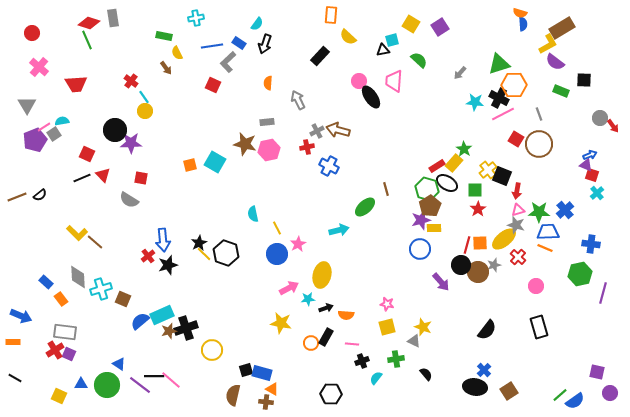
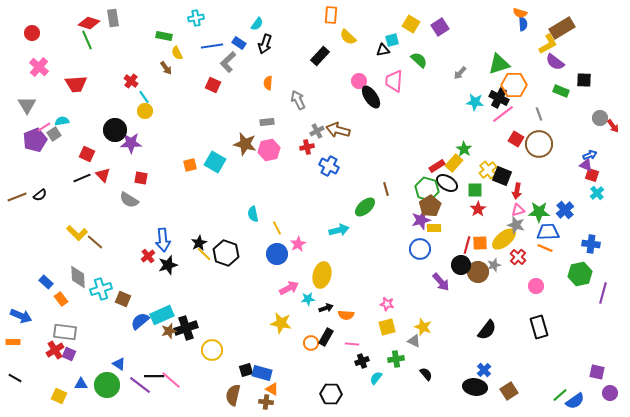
pink line at (503, 114): rotated 10 degrees counterclockwise
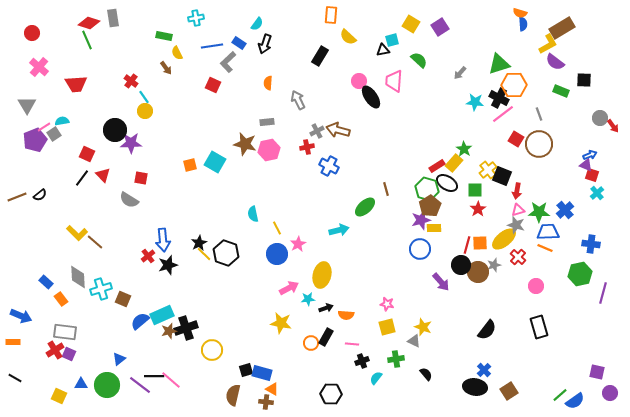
black rectangle at (320, 56): rotated 12 degrees counterclockwise
black line at (82, 178): rotated 30 degrees counterclockwise
blue triangle at (119, 364): moved 5 px up; rotated 48 degrees clockwise
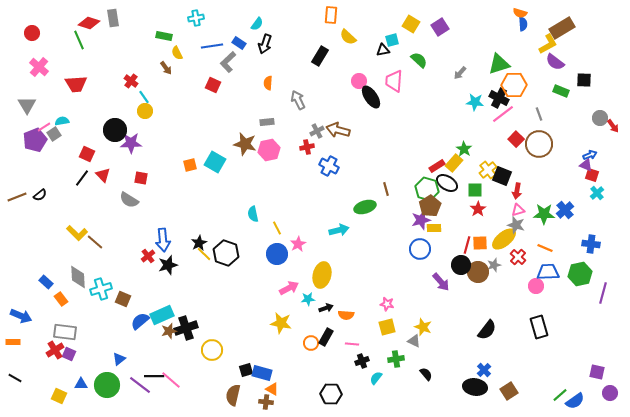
green line at (87, 40): moved 8 px left
red square at (516, 139): rotated 14 degrees clockwise
green ellipse at (365, 207): rotated 25 degrees clockwise
green star at (539, 212): moved 5 px right, 2 px down
blue trapezoid at (548, 232): moved 40 px down
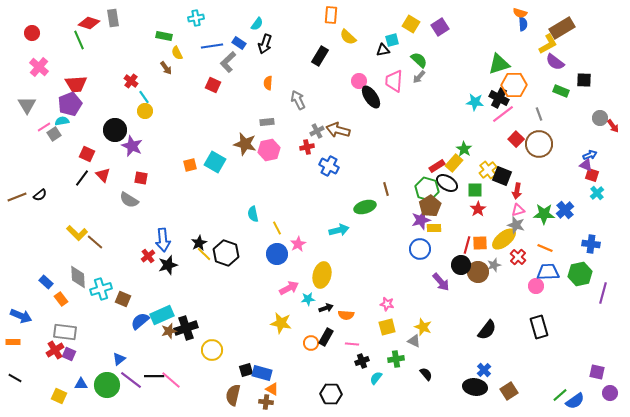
gray arrow at (460, 73): moved 41 px left, 4 px down
purple pentagon at (35, 140): moved 35 px right, 36 px up
purple star at (131, 143): moved 1 px right, 3 px down; rotated 25 degrees clockwise
purple line at (140, 385): moved 9 px left, 5 px up
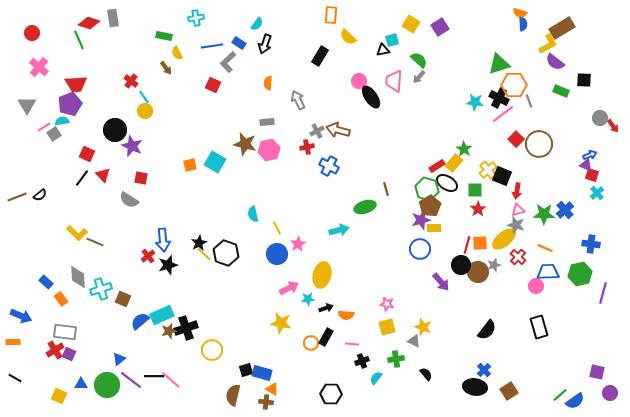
gray line at (539, 114): moved 10 px left, 13 px up
brown line at (95, 242): rotated 18 degrees counterclockwise
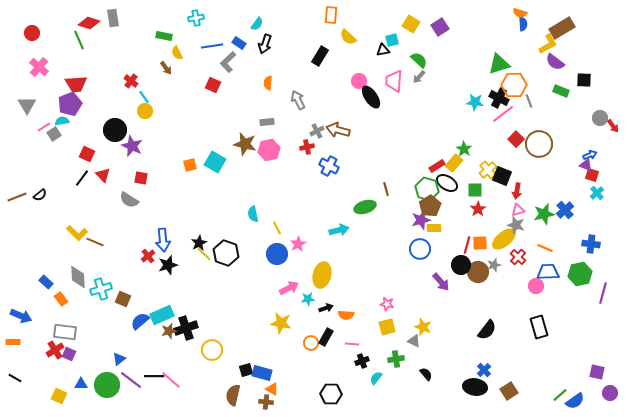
green star at (544, 214): rotated 15 degrees counterclockwise
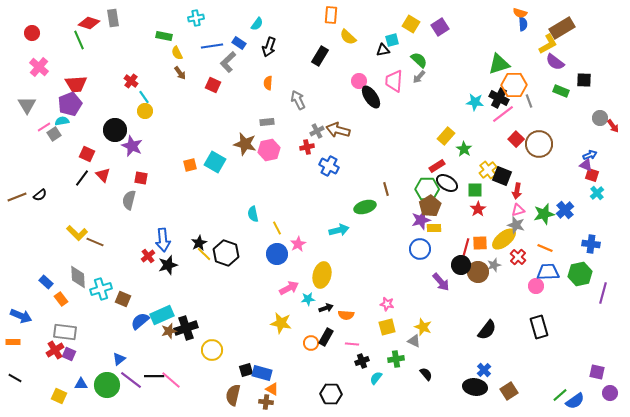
black arrow at (265, 44): moved 4 px right, 3 px down
brown arrow at (166, 68): moved 14 px right, 5 px down
yellow rectangle at (454, 163): moved 8 px left, 27 px up
green hexagon at (427, 189): rotated 15 degrees counterclockwise
gray semicircle at (129, 200): rotated 72 degrees clockwise
red line at (467, 245): moved 1 px left, 2 px down
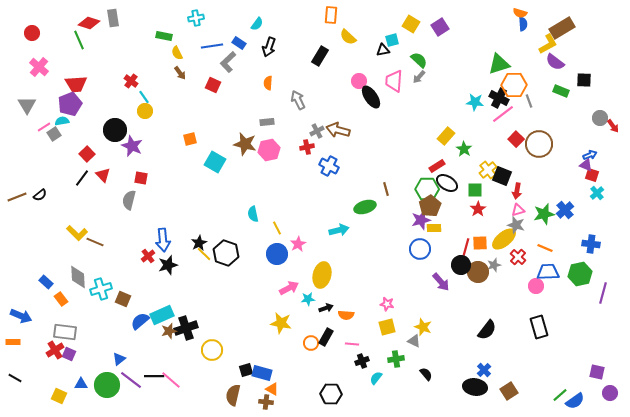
red square at (87, 154): rotated 21 degrees clockwise
orange square at (190, 165): moved 26 px up
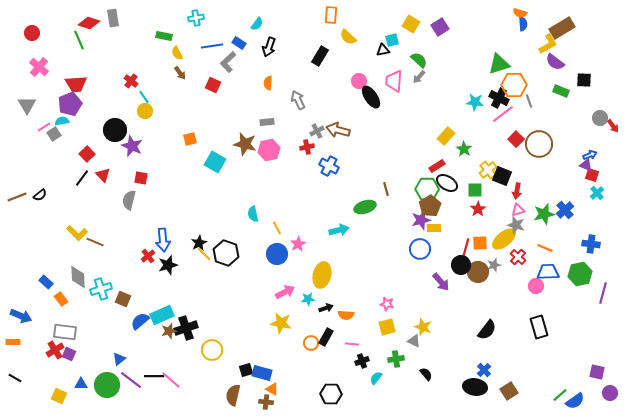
pink arrow at (289, 288): moved 4 px left, 4 px down
